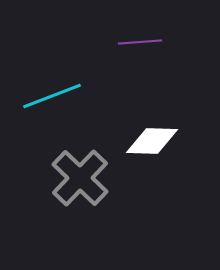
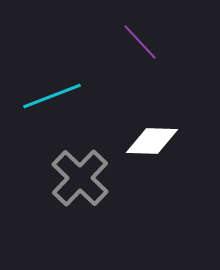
purple line: rotated 51 degrees clockwise
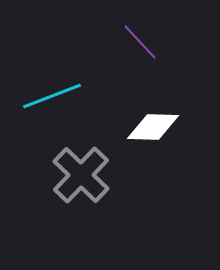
white diamond: moved 1 px right, 14 px up
gray cross: moved 1 px right, 3 px up
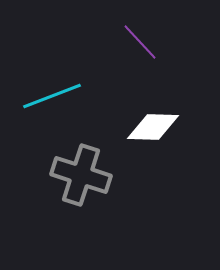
gray cross: rotated 26 degrees counterclockwise
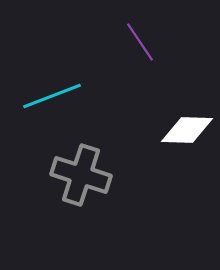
purple line: rotated 9 degrees clockwise
white diamond: moved 34 px right, 3 px down
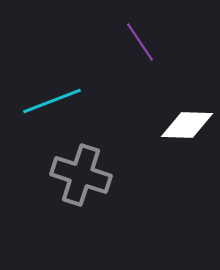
cyan line: moved 5 px down
white diamond: moved 5 px up
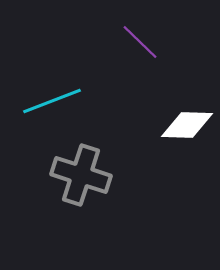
purple line: rotated 12 degrees counterclockwise
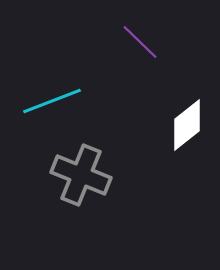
white diamond: rotated 40 degrees counterclockwise
gray cross: rotated 4 degrees clockwise
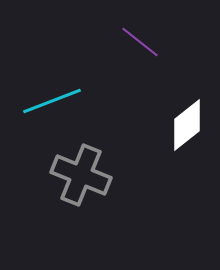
purple line: rotated 6 degrees counterclockwise
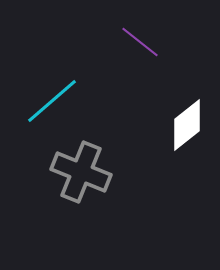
cyan line: rotated 20 degrees counterclockwise
gray cross: moved 3 px up
